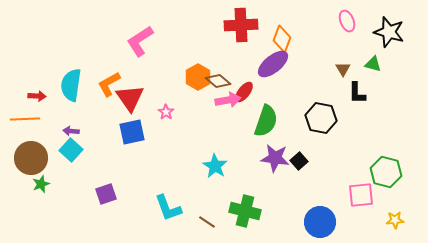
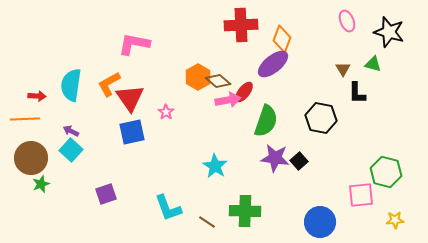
pink L-shape: moved 6 px left, 3 px down; rotated 44 degrees clockwise
purple arrow: rotated 21 degrees clockwise
green cross: rotated 12 degrees counterclockwise
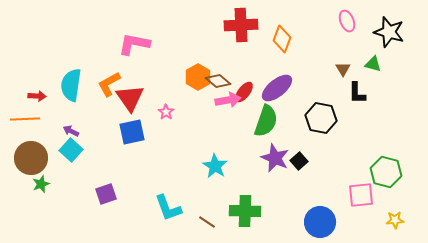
purple ellipse: moved 4 px right, 24 px down
purple star: rotated 16 degrees clockwise
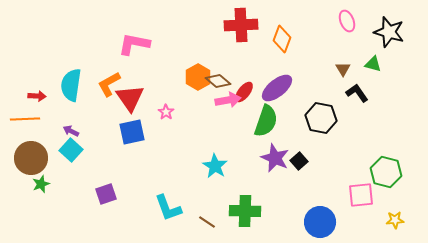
black L-shape: rotated 145 degrees clockwise
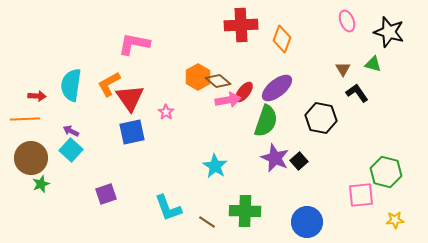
blue circle: moved 13 px left
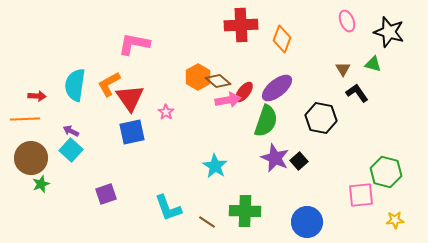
cyan semicircle: moved 4 px right
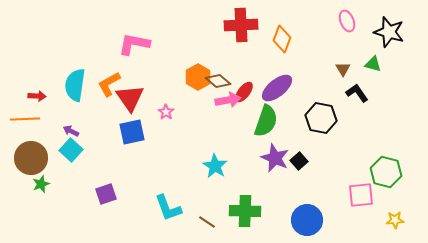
blue circle: moved 2 px up
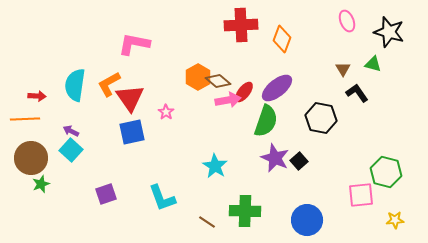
cyan L-shape: moved 6 px left, 10 px up
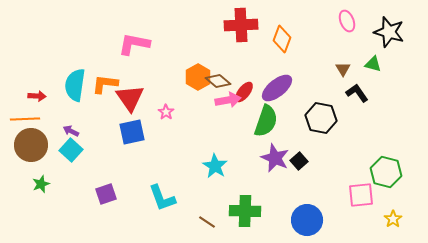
orange L-shape: moved 4 px left; rotated 36 degrees clockwise
brown circle: moved 13 px up
yellow star: moved 2 px left, 1 px up; rotated 30 degrees counterclockwise
